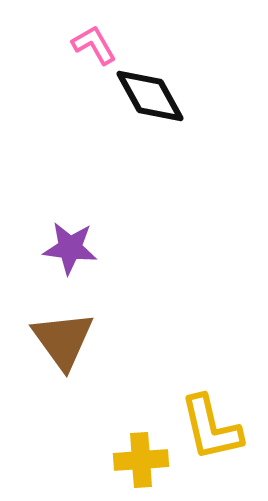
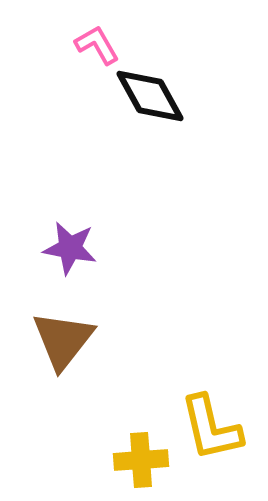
pink L-shape: moved 3 px right
purple star: rotated 4 degrees clockwise
brown triangle: rotated 14 degrees clockwise
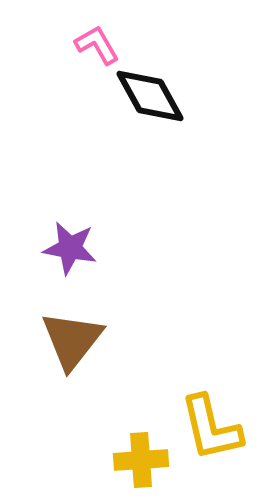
brown triangle: moved 9 px right
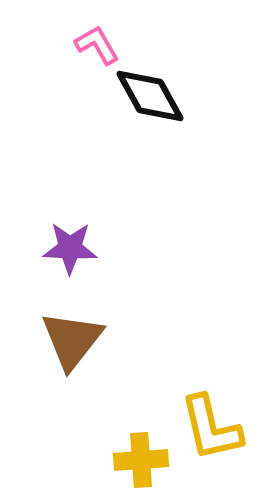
purple star: rotated 8 degrees counterclockwise
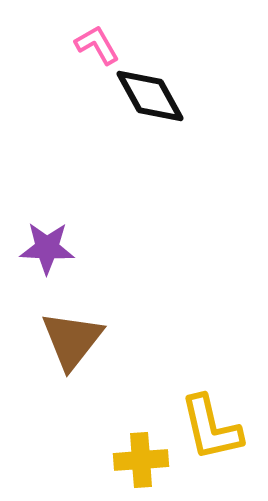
purple star: moved 23 px left
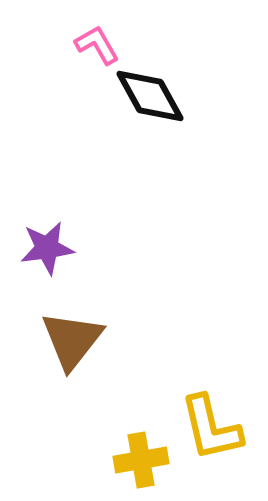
purple star: rotated 10 degrees counterclockwise
yellow cross: rotated 6 degrees counterclockwise
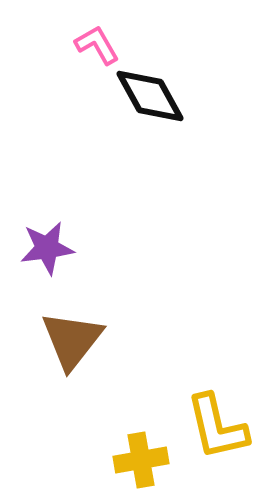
yellow L-shape: moved 6 px right, 1 px up
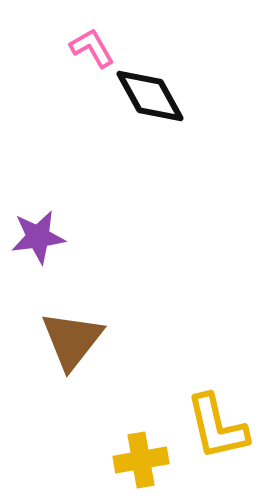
pink L-shape: moved 5 px left, 3 px down
purple star: moved 9 px left, 11 px up
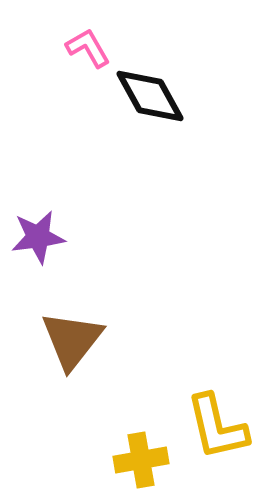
pink L-shape: moved 4 px left
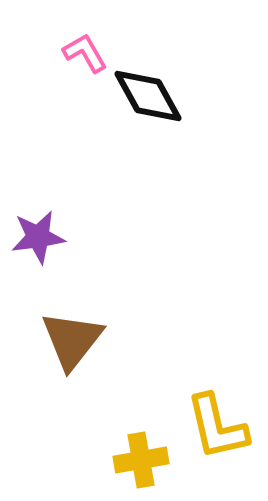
pink L-shape: moved 3 px left, 5 px down
black diamond: moved 2 px left
